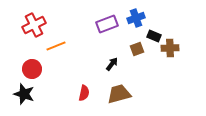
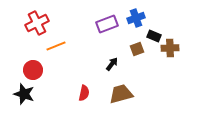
red cross: moved 3 px right, 2 px up
red circle: moved 1 px right, 1 px down
brown trapezoid: moved 2 px right
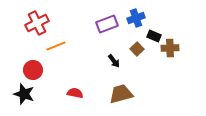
brown square: rotated 24 degrees counterclockwise
black arrow: moved 2 px right, 3 px up; rotated 104 degrees clockwise
red semicircle: moved 9 px left; rotated 91 degrees counterclockwise
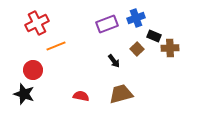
red semicircle: moved 6 px right, 3 px down
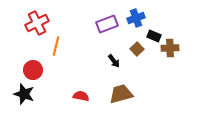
orange line: rotated 54 degrees counterclockwise
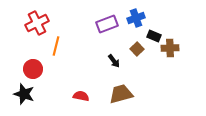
red circle: moved 1 px up
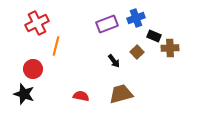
brown square: moved 3 px down
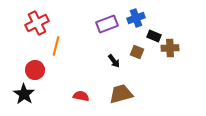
brown square: rotated 24 degrees counterclockwise
red circle: moved 2 px right, 1 px down
black star: rotated 15 degrees clockwise
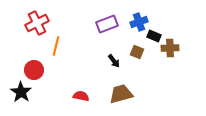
blue cross: moved 3 px right, 4 px down
red circle: moved 1 px left
black star: moved 3 px left, 2 px up
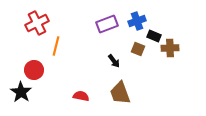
blue cross: moved 2 px left, 1 px up
brown square: moved 1 px right, 3 px up
brown trapezoid: moved 1 px left, 1 px up; rotated 95 degrees counterclockwise
